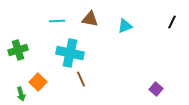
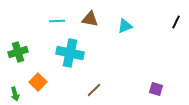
black line: moved 4 px right
green cross: moved 2 px down
brown line: moved 13 px right, 11 px down; rotated 70 degrees clockwise
purple square: rotated 24 degrees counterclockwise
green arrow: moved 6 px left
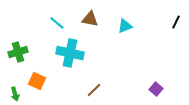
cyan line: moved 2 px down; rotated 42 degrees clockwise
orange square: moved 1 px left, 1 px up; rotated 18 degrees counterclockwise
purple square: rotated 24 degrees clockwise
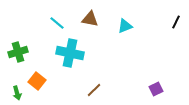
orange square: rotated 12 degrees clockwise
purple square: rotated 24 degrees clockwise
green arrow: moved 2 px right, 1 px up
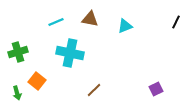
cyan line: moved 1 px left, 1 px up; rotated 63 degrees counterclockwise
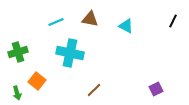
black line: moved 3 px left, 1 px up
cyan triangle: moved 1 px right; rotated 49 degrees clockwise
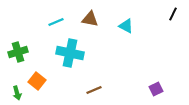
black line: moved 7 px up
brown line: rotated 21 degrees clockwise
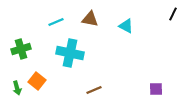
green cross: moved 3 px right, 3 px up
purple square: rotated 24 degrees clockwise
green arrow: moved 5 px up
